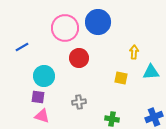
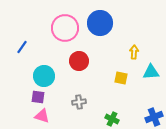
blue circle: moved 2 px right, 1 px down
blue line: rotated 24 degrees counterclockwise
red circle: moved 3 px down
green cross: rotated 16 degrees clockwise
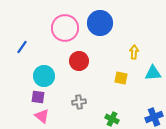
cyan triangle: moved 2 px right, 1 px down
pink triangle: rotated 21 degrees clockwise
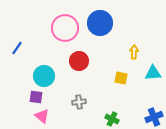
blue line: moved 5 px left, 1 px down
purple square: moved 2 px left
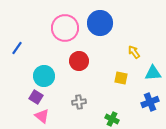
yellow arrow: rotated 40 degrees counterclockwise
purple square: rotated 24 degrees clockwise
blue cross: moved 4 px left, 15 px up
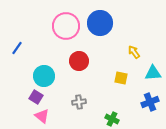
pink circle: moved 1 px right, 2 px up
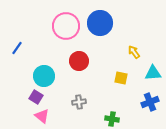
green cross: rotated 16 degrees counterclockwise
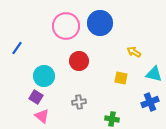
yellow arrow: rotated 24 degrees counterclockwise
cyan triangle: moved 1 px right, 1 px down; rotated 18 degrees clockwise
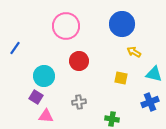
blue circle: moved 22 px right, 1 px down
blue line: moved 2 px left
pink triangle: moved 4 px right; rotated 35 degrees counterclockwise
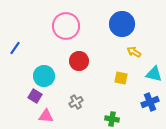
purple square: moved 1 px left, 1 px up
gray cross: moved 3 px left; rotated 24 degrees counterclockwise
